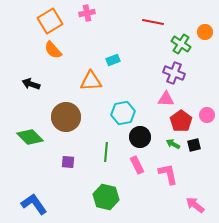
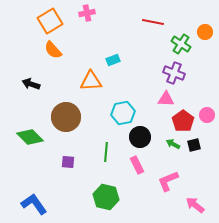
red pentagon: moved 2 px right
pink L-shape: moved 7 px down; rotated 100 degrees counterclockwise
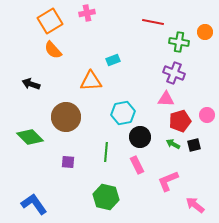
green cross: moved 2 px left, 2 px up; rotated 24 degrees counterclockwise
red pentagon: moved 3 px left; rotated 20 degrees clockwise
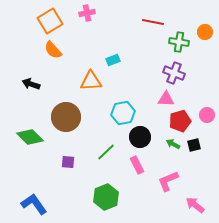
green line: rotated 42 degrees clockwise
green hexagon: rotated 25 degrees clockwise
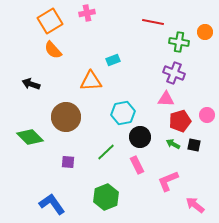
black square: rotated 24 degrees clockwise
blue L-shape: moved 18 px right
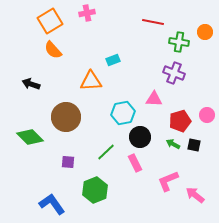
pink triangle: moved 12 px left
pink rectangle: moved 2 px left, 2 px up
green hexagon: moved 11 px left, 7 px up
pink arrow: moved 10 px up
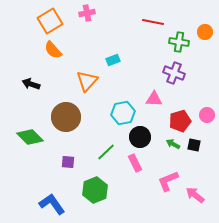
orange triangle: moved 4 px left; rotated 45 degrees counterclockwise
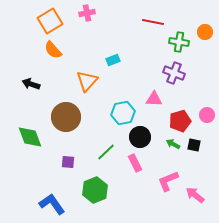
green diamond: rotated 24 degrees clockwise
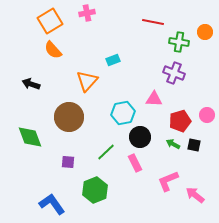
brown circle: moved 3 px right
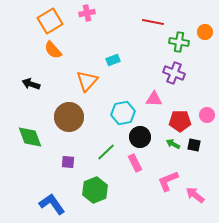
red pentagon: rotated 15 degrees clockwise
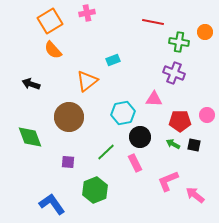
orange triangle: rotated 10 degrees clockwise
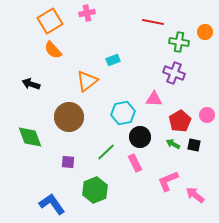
red pentagon: rotated 30 degrees counterclockwise
